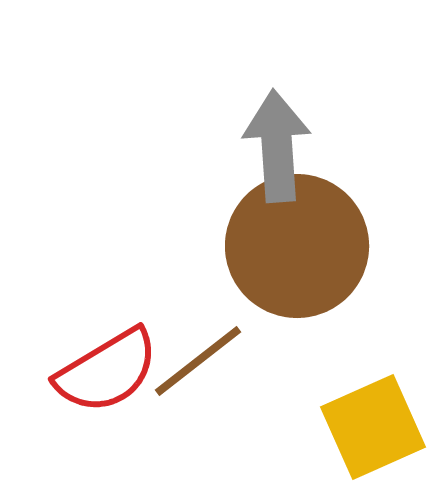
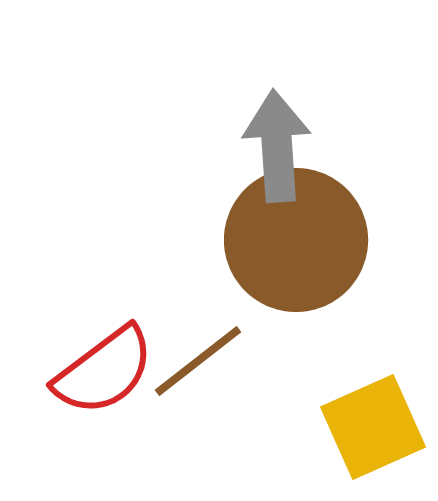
brown circle: moved 1 px left, 6 px up
red semicircle: moved 3 px left; rotated 6 degrees counterclockwise
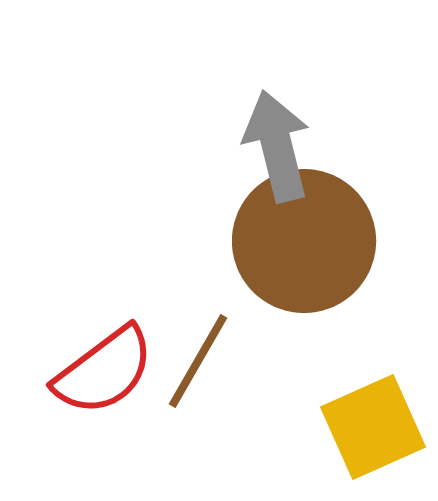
gray arrow: rotated 10 degrees counterclockwise
brown circle: moved 8 px right, 1 px down
brown line: rotated 22 degrees counterclockwise
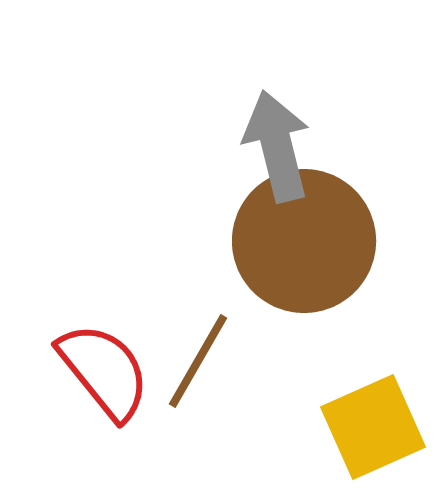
red semicircle: rotated 92 degrees counterclockwise
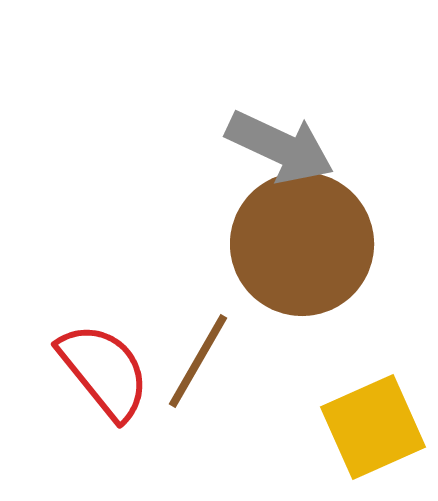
gray arrow: moved 3 px right, 1 px down; rotated 129 degrees clockwise
brown circle: moved 2 px left, 3 px down
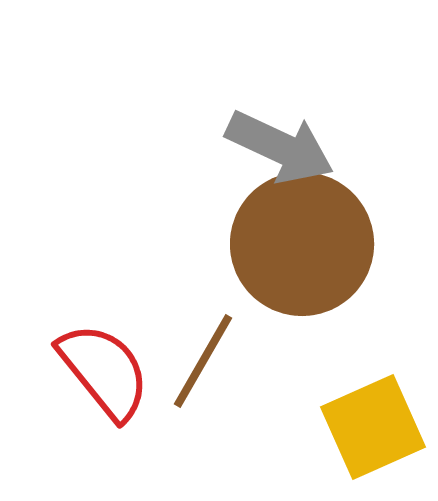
brown line: moved 5 px right
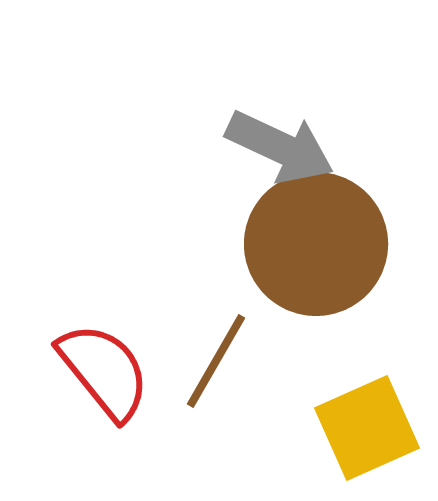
brown circle: moved 14 px right
brown line: moved 13 px right
yellow square: moved 6 px left, 1 px down
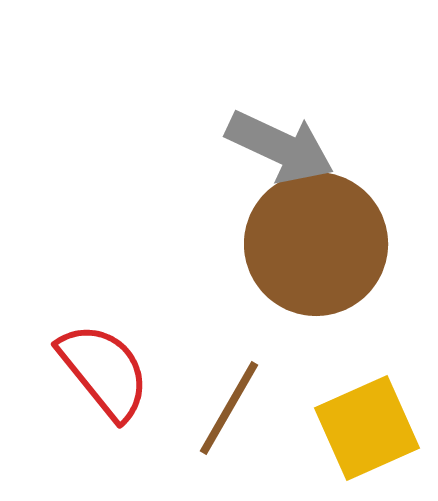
brown line: moved 13 px right, 47 px down
